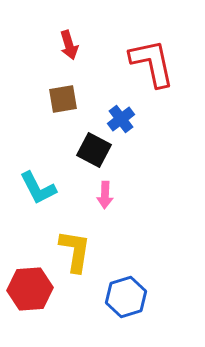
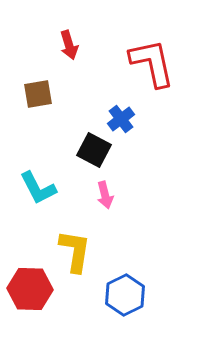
brown square: moved 25 px left, 5 px up
pink arrow: rotated 16 degrees counterclockwise
red hexagon: rotated 6 degrees clockwise
blue hexagon: moved 1 px left, 2 px up; rotated 9 degrees counterclockwise
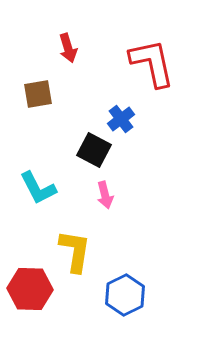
red arrow: moved 1 px left, 3 px down
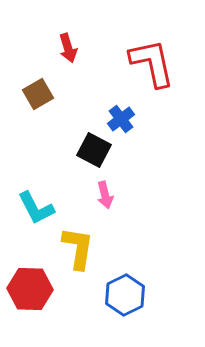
brown square: rotated 20 degrees counterclockwise
cyan L-shape: moved 2 px left, 20 px down
yellow L-shape: moved 3 px right, 3 px up
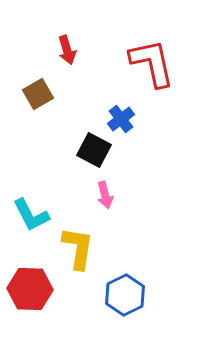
red arrow: moved 1 px left, 2 px down
cyan L-shape: moved 5 px left, 7 px down
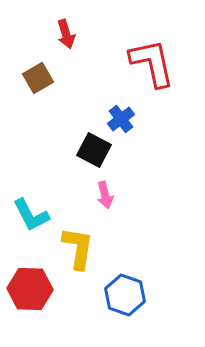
red arrow: moved 1 px left, 16 px up
brown square: moved 16 px up
blue hexagon: rotated 15 degrees counterclockwise
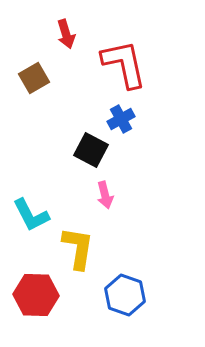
red L-shape: moved 28 px left, 1 px down
brown square: moved 4 px left
blue cross: rotated 8 degrees clockwise
black square: moved 3 px left
red hexagon: moved 6 px right, 6 px down
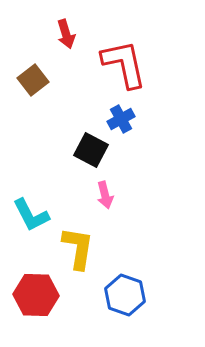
brown square: moved 1 px left, 2 px down; rotated 8 degrees counterclockwise
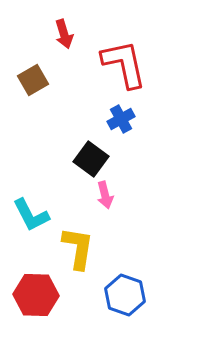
red arrow: moved 2 px left
brown square: rotated 8 degrees clockwise
black square: moved 9 px down; rotated 8 degrees clockwise
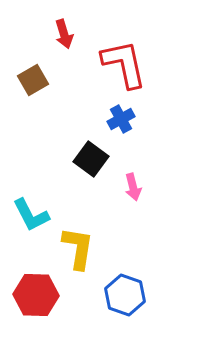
pink arrow: moved 28 px right, 8 px up
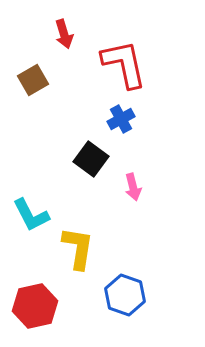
red hexagon: moved 1 px left, 11 px down; rotated 15 degrees counterclockwise
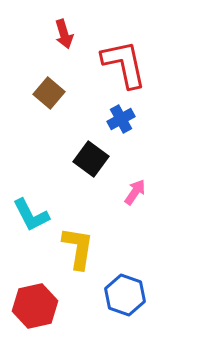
brown square: moved 16 px right, 13 px down; rotated 20 degrees counterclockwise
pink arrow: moved 2 px right, 5 px down; rotated 132 degrees counterclockwise
